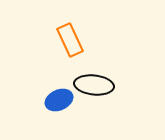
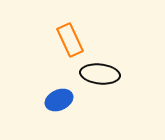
black ellipse: moved 6 px right, 11 px up
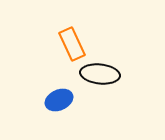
orange rectangle: moved 2 px right, 4 px down
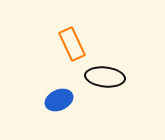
black ellipse: moved 5 px right, 3 px down
